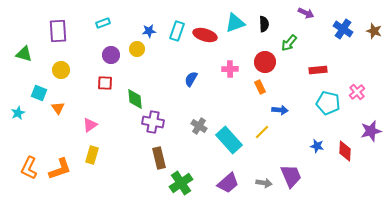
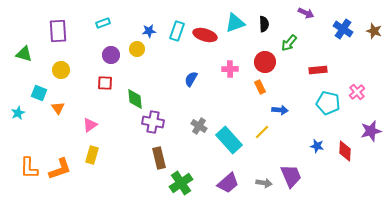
orange L-shape at (29, 168): rotated 25 degrees counterclockwise
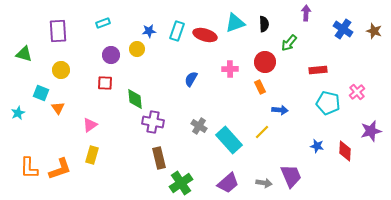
purple arrow at (306, 13): rotated 112 degrees counterclockwise
cyan square at (39, 93): moved 2 px right
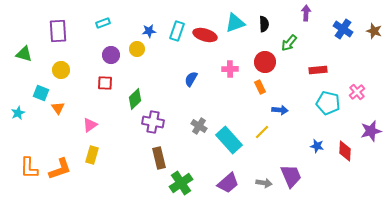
green diamond at (135, 99): rotated 50 degrees clockwise
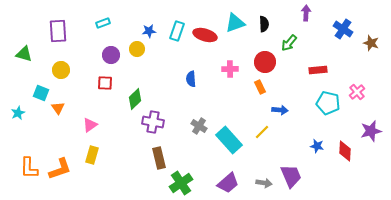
brown star at (374, 31): moved 3 px left, 12 px down
blue semicircle at (191, 79): rotated 35 degrees counterclockwise
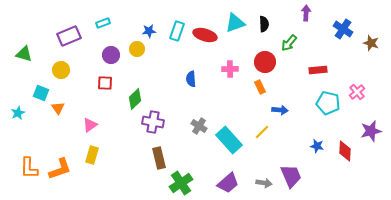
purple rectangle at (58, 31): moved 11 px right, 5 px down; rotated 70 degrees clockwise
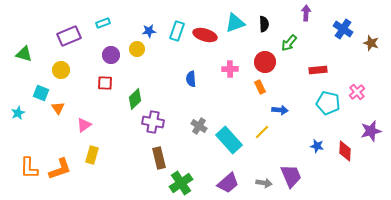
pink triangle at (90, 125): moved 6 px left
